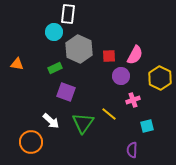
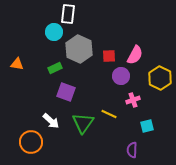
yellow line: rotated 14 degrees counterclockwise
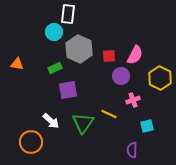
purple square: moved 2 px right, 2 px up; rotated 30 degrees counterclockwise
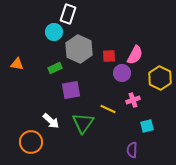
white rectangle: rotated 12 degrees clockwise
purple circle: moved 1 px right, 3 px up
purple square: moved 3 px right
yellow line: moved 1 px left, 5 px up
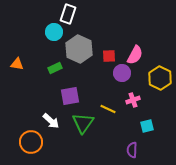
purple square: moved 1 px left, 6 px down
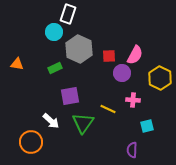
pink cross: rotated 24 degrees clockwise
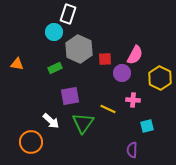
red square: moved 4 px left, 3 px down
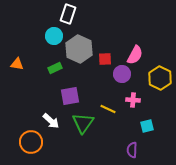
cyan circle: moved 4 px down
purple circle: moved 1 px down
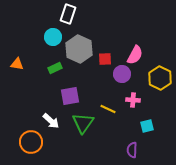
cyan circle: moved 1 px left, 1 px down
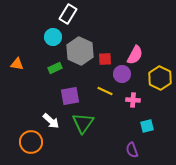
white rectangle: rotated 12 degrees clockwise
gray hexagon: moved 1 px right, 2 px down
yellow line: moved 3 px left, 18 px up
purple semicircle: rotated 21 degrees counterclockwise
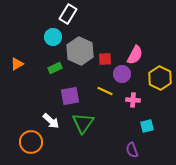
orange triangle: rotated 40 degrees counterclockwise
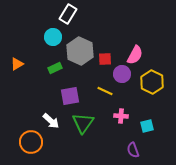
yellow hexagon: moved 8 px left, 4 px down
pink cross: moved 12 px left, 16 px down
purple semicircle: moved 1 px right
